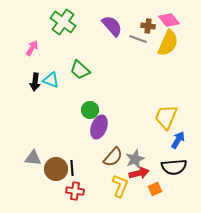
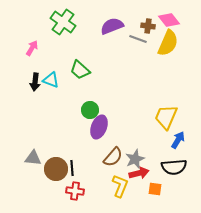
purple semicircle: rotated 70 degrees counterclockwise
orange square: rotated 32 degrees clockwise
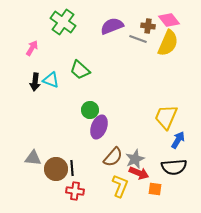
red arrow: rotated 36 degrees clockwise
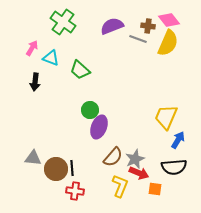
cyan triangle: moved 22 px up
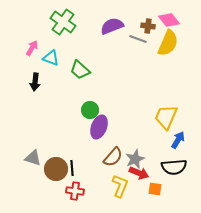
gray triangle: rotated 12 degrees clockwise
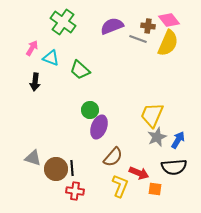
yellow trapezoid: moved 14 px left, 2 px up
gray star: moved 22 px right, 22 px up
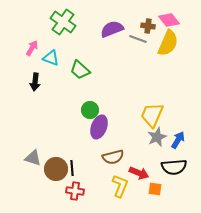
purple semicircle: moved 3 px down
brown semicircle: rotated 35 degrees clockwise
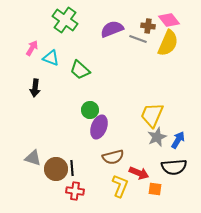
green cross: moved 2 px right, 2 px up
black arrow: moved 6 px down
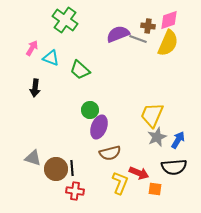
pink diamond: rotated 70 degrees counterclockwise
purple semicircle: moved 6 px right, 5 px down
brown semicircle: moved 3 px left, 4 px up
yellow L-shape: moved 3 px up
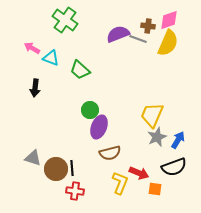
pink arrow: rotated 91 degrees counterclockwise
black semicircle: rotated 15 degrees counterclockwise
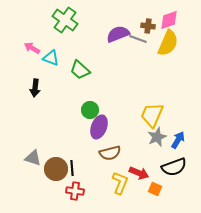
orange square: rotated 16 degrees clockwise
